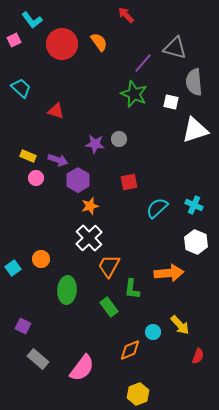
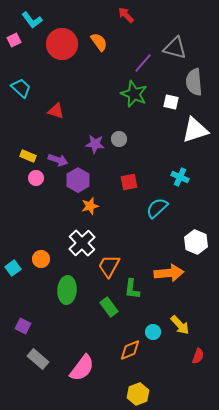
cyan cross: moved 14 px left, 28 px up
white cross: moved 7 px left, 5 px down
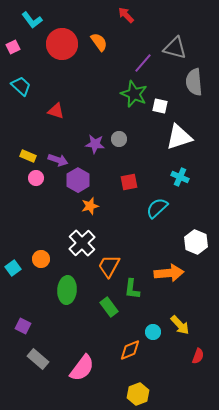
pink square: moved 1 px left, 7 px down
cyan trapezoid: moved 2 px up
white square: moved 11 px left, 4 px down
white triangle: moved 16 px left, 7 px down
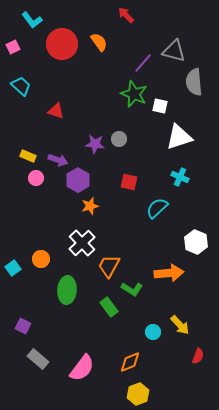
gray triangle: moved 1 px left, 3 px down
red square: rotated 24 degrees clockwise
green L-shape: rotated 65 degrees counterclockwise
orange diamond: moved 12 px down
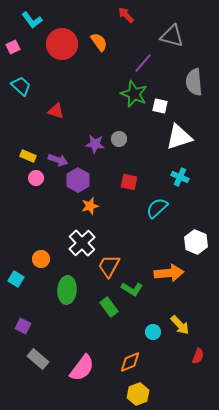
gray triangle: moved 2 px left, 15 px up
cyan square: moved 3 px right, 11 px down; rotated 21 degrees counterclockwise
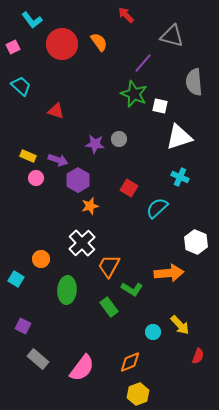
red square: moved 6 px down; rotated 18 degrees clockwise
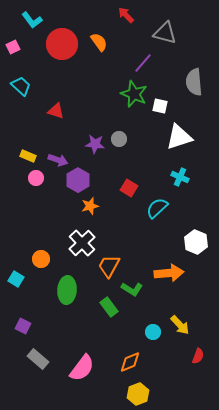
gray triangle: moved 7 px left, 3 px up
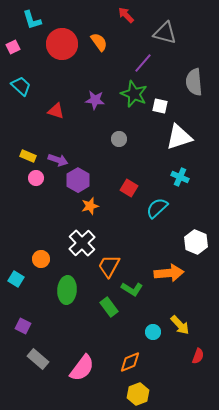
cyan L-shape: rotated 20 degrees clockwise
purple star: moved 44 px up
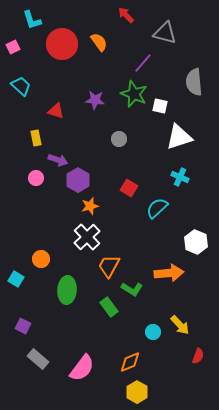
yellow rectangle: moved 8 px right, 18 px up; rotated 56 degrees clockwise
white cross: moved 5 px right, 6 px up
yellow hexagon: moved 1 px left, 2 px up; rotated 10 degrees counterclockwise
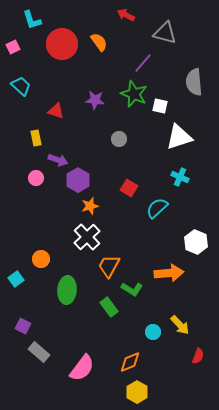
red arrow: rotated 18 degrees counterclockwise
cyan square: rotated 21 degrees clockwise
gray rectangle: moved 1 px right, 7 px up
